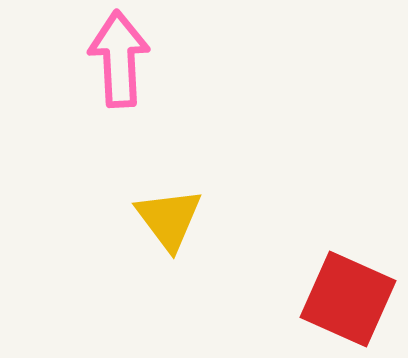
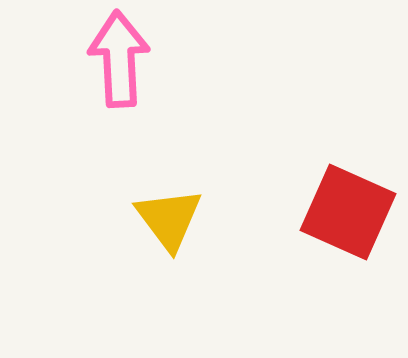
red square: moved 87 px up
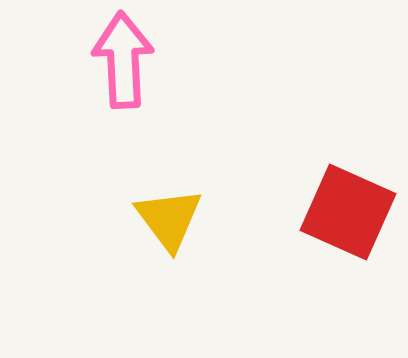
pink arrow: moved 4 px right, 1 px down
